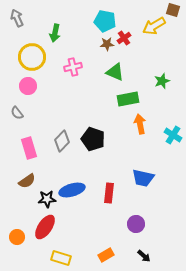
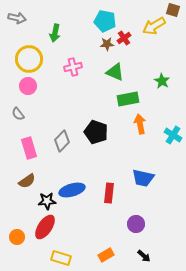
gray arrow: rotated 126 degrees clockwise
yellow circle: moved 3 px left, 2 px down
green star: rotated 21 degrees counterclockwise
gray semicircle: moved 1 px right, 1 px down
black pentagon: moved 3 px right, 7 px up
black star: moved 2 px down
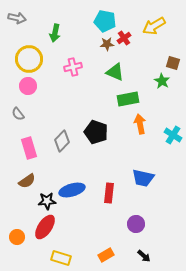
brown square: moved 53 px down
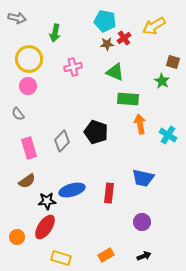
brown square: moved 1 px up
green rectangle: rotated 15 degrees clockwise
cyan cross: moved 5 px left
purple circle: moved 6 px right, 2 px up
black arrow: rotated 64 degrees counterclockwise
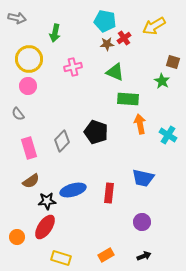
brown semicircle: moved 4 px right
blue ellipse: moved 1 px right
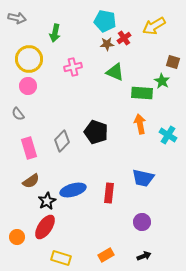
green rectangle: moved 14 px right, 6 px up
black star: rotated 24 degrees counterclockwise
